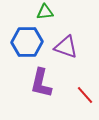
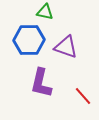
green triangle: rotated 18 degrees clockwise
blue hexagon: moved 2 px right, 2 px up
red line: moved 2 px left, 1 px down
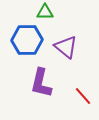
green triangle: rotated 12 degrees counterclockwise
blue hexagon: moved 2 px left
purple triangle: rotated 20 degrees clockwise
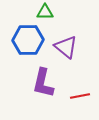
blue hexagon: moved 1 px right
purple L-shape: moved 2 px right
red line: moved 3 px left; rotated 60 degrees counterclockwise
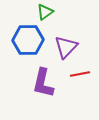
green triangle: rotated 36 degrees counterclockwise
purple triangle: rotated 35 degrees clockwise
red line: moved 22 px up
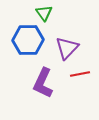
green triangle: moved 1 px left, 1 px down; rotated 30 degrees counterclockwise
purple triangle: moved 1 px right, 1 px down
purple L-shape: rotated 12 degrees clockwise
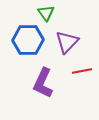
green triangle: moved 2 px right
purple triangle: moved 6 px up
red line: moved 2 px right, 3 px up
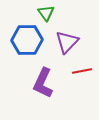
blue hexagon: moved 1 px left
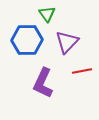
green triangle: moved 1 px right, 1 px down
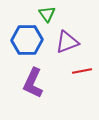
purple triangle: rotated 25 degrees clockwise
purple L-shape: moved 10 px left
